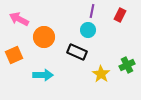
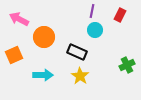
cyan circle: moved 7 px right
yellow star: moved 21 px left, 2 px down
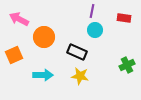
red rectangle: moved 4 px right, 3 px down; rotated 72 degrees clockwise
yellow star: rotated 24 degrees counterclockwise
